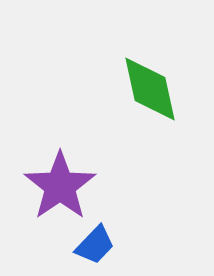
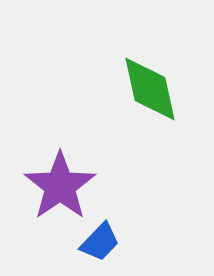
blue trapezoid: moved 5 px right, 3 px up
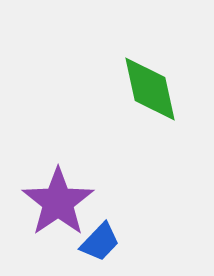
purple star: moved 2 px left, 16 px down
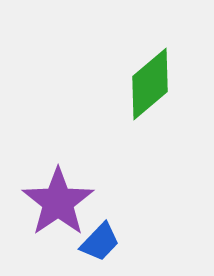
green diamond: moved 5 px up; rotated 62 degrees clockwise
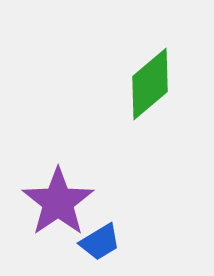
blue trapezoid: rotated 15 degrees clockwise
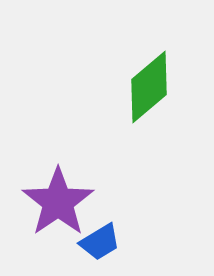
green diamond: moved 1 px left, 3 px down
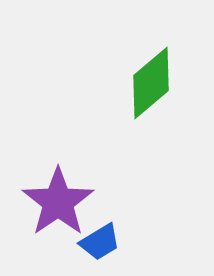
green diamond: moved 2 px right, 4 px up
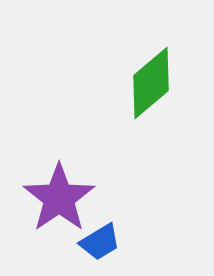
purple star: moved 1 px right, 4 px up
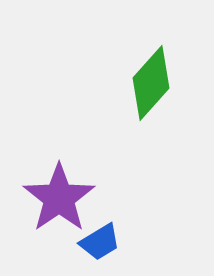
green diamond: rotated 8 degrees counterclockwise
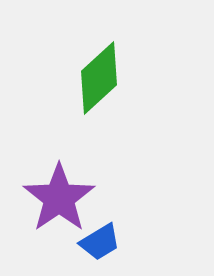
green diamond: moved 52 px left, 5 px up; rotated 6 degrees clockwise
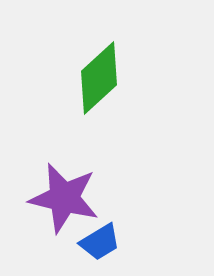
purple star: moved 5 px right; rotated 24 degrees counterclockwise
